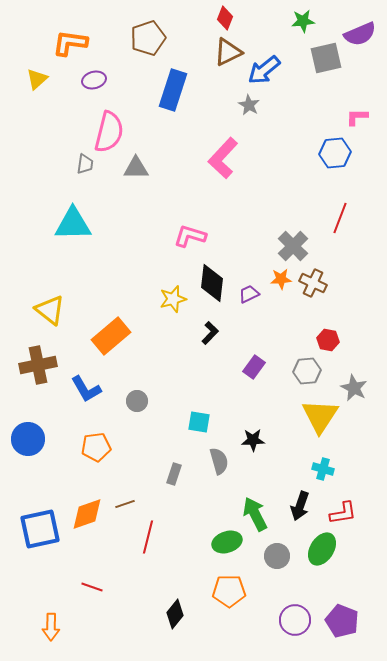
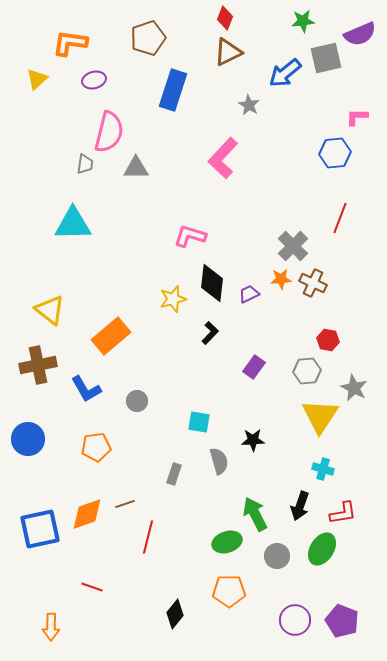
blue arrow at (264, 70): moved 21 px right, 3 px down
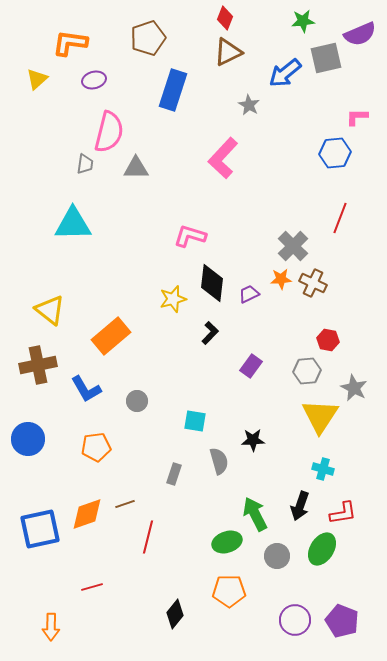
purple rectangle at (254, 367): moved 3 px left, 1 px up
cyan square at (199, 422): moved 4 px left, 1 px up
red line at (92, 587): rotated 35 degrees counterclockwise
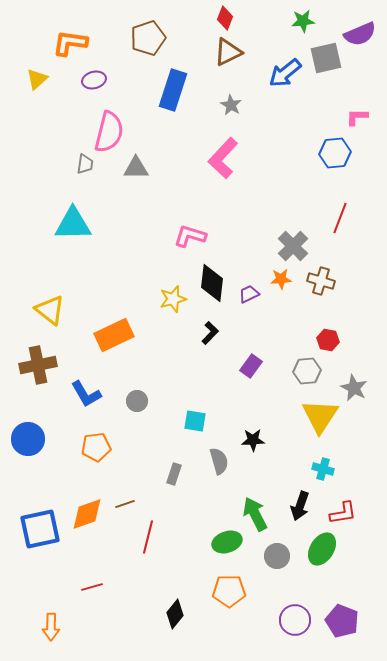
gray star at (249, 105): moved 18 px left
brown cross at (313, 283): moved 8 px right, 2 px up; rotated 8 degrees counterclockwise
orange rectangle at (111, 336): moved 3 px right, 1 px up; rotated 15 degrees clockwise
blue L-shape at (86, 389): moved 5 px down
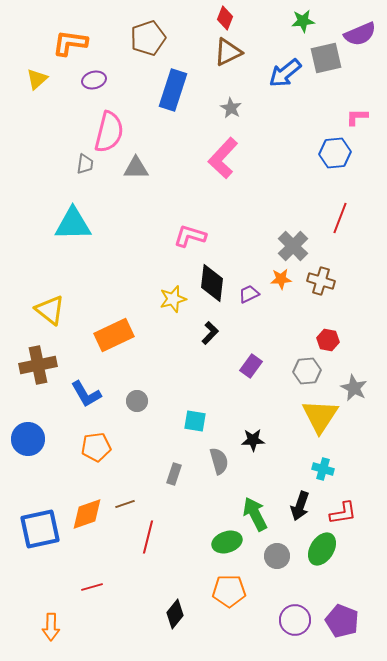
gray star at (231, 105): moved 3 px down
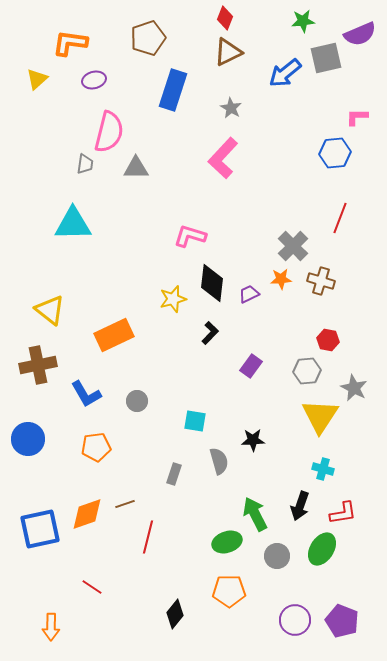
red line at (92, 587): rotated 50 degrees clockwise
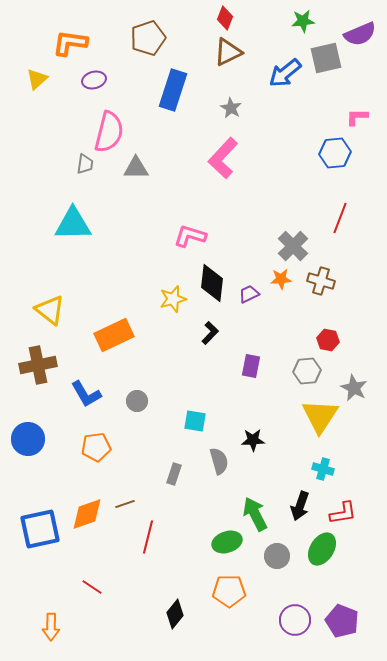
purple rectangle at (251, 366): rotated 25 degrees counterclockwise
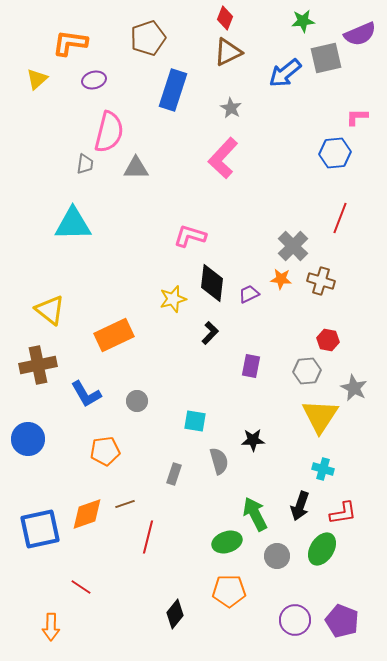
orange star at (281, 279): rotated 10 degrees clockwise
orange pentagon at (96, 447): moved 9 px right, 4 px down
red line at (92, 587): moved 11 px left
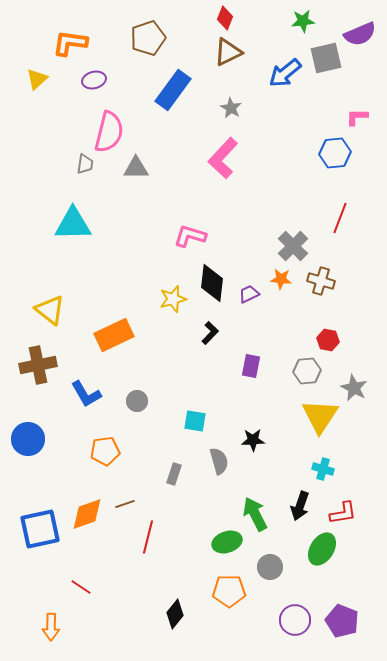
blue rectangle at (173, 90): rotated 18 degrees clockwise
gray circle at (277, 556): moved 7 px left, 11 px down
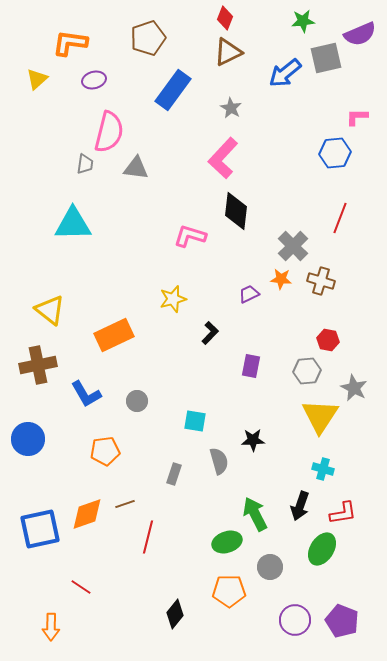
gray triangle at (136, 168): rotated 8 degrees clockwise
black diamond at (212, 283): moved 24 px right, 72 px up
